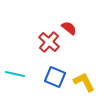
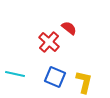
yellow L-shape: rotated 40 degrees clockwise
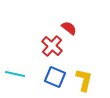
red cross: moved 3 px right, 4 px down
yellow L-shape: moved 2 px up
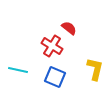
red cross: rotated 10 degrees counterclockwise
cyan line: moved 3 px right, 4 px up
yellow L-shape: moved 11 px right, 11 px up
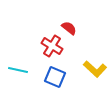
yellow L-shape: rotated 120 degrees clockwise
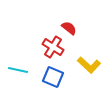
red cross: moved 1 px right, 1 px down
yellow L-shape: moved 6 px left, 4 px up
blue square: moved 2 px left
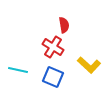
red semicircle: moved 5 px left, 3 px up; rotated 42 degrees clockwise
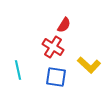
red semicircle: rotated 42 degrees clockwise
cyan line: rotated 66 degrees clockwise
blue square: moved 3 px right; rotated 15 degrees counterclockwise
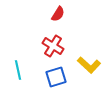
red semicircle: moved 6 px left, 11 px up
red cross: moved 1 px up
blue square: rotated 25 degrees counterclockwise
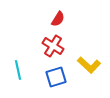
red semicircle: moved 5 px down
